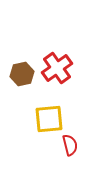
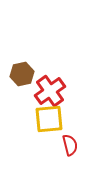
red cross: moved 7 px left, 23 px down
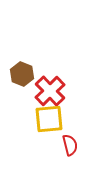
brown hexagon: rotated 25 degrees counterclockwise
red cross: rotated 8 degrees counterclockwise
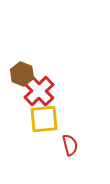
red cross: moved 11 px left
yellow square: moved 5 px left
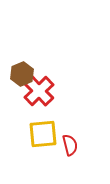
brown hexagon: rotated 15 degrees clockwise
yellow square: moved 1 px left, 15 px down
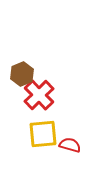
red cross: moved 4 px down
red semicircle: rotated 60 degrees counterclockwise
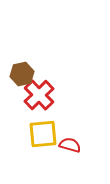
brown hexagon: rotated 10 degrees clockwise
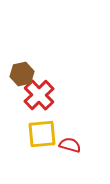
yellow square: moved 1 px left
